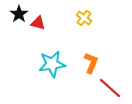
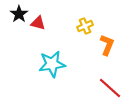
yellow cross: moved 1 px right, 8 px down; rotated 28 degrees clockwise
orange L-shape: moved 16 px right, 18 px up
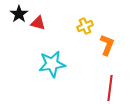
red line: rotated 55 degrees clockwise
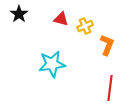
red triangle: moved 23 px right, 4 px up
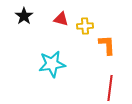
black star: moved 5 px right, 2 px down
yellow cross: rotated 21 degrees clockwise
orange L-shape: rotated 25 degrees counterclockwise
